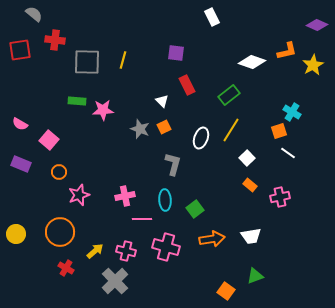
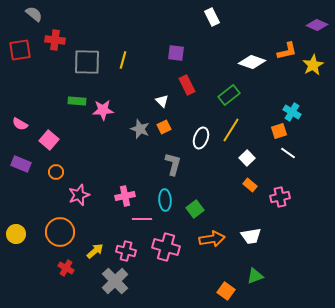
orange circle at (59, 172): moved 3 px left
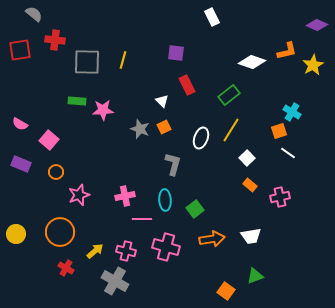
gray cross at (115, 281): rotated 16 degrees counterclockwise
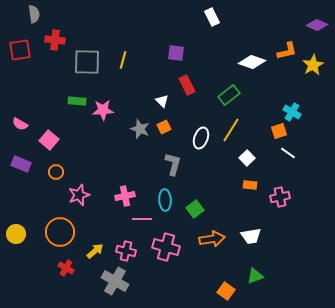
gray semicircle at (34, 14): rotated 42 degrees clockwise
orange rectangle at (250, 185): rotated 32 degrees counterclockwise
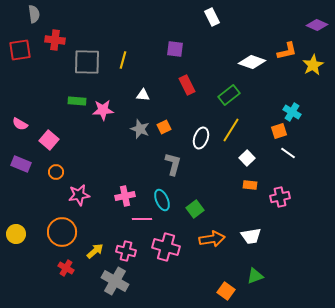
purple square at (176, 53): moved 1 px left, 4 px up
white triangle at (162, 101): moved 19 px left, 6 px up; rotated 40 degrees counterclockwise
pink star at (79, 195): rotated 10 degrees clockwise
cyan ellipse at (165, 200): moved 3 px left; rotated 20 degrees counterclockwise
orange circle at (60, 232): moved 2 px right
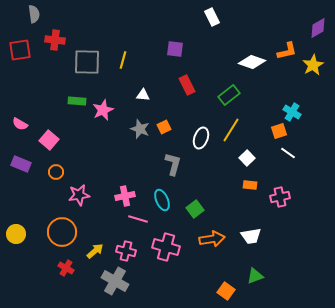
purple diamond at (317, 25): moved 1 px right, 3 px down; rotated 55 degrees counterclockwise
pink star at (103, 110): rotated 20 degrees counterclockwise
pink line at (142, 219): moved 4 px left; rotated 18 degrees clockwise
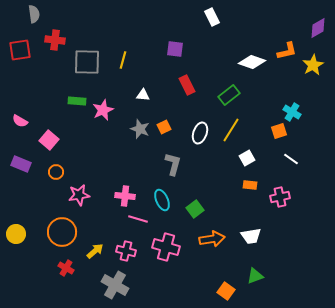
pink semicircle at (20, 124): moved 3 px up
white ellipse at (201, 138): moved 1 px left, 5 px up
white line at (288, 153): moved 3 px right, 6 px down
white square at (247, 158): rotated 14 degrees clockwise
pink cross at (125, 196): rotated 18 degrees clockwise
gray cross at (115, 281): moved 4 px down
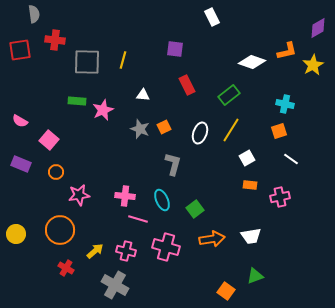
cyan cross at (292, 112): moved 7 px left, 8 px up; rotated 18 degrees counterclockwise
orange circle at (62, 232): moved 2 px left, 2 px up
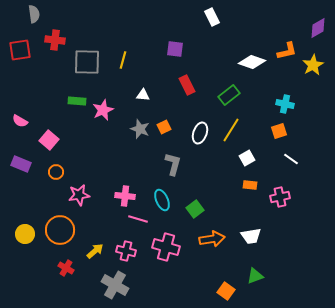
yellow circle at (16, 234): moved 9 px right
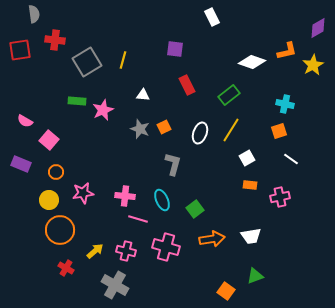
gray square at (87, 62): rotated 32 degrees counterclockwise
pink semicircle at (20, 121): moved 5 px right
pink star at (79, 195): moved 4 px right, 2 px up
yellow circle at (25, 234): moved 24 px right, 34 px up
